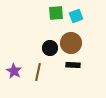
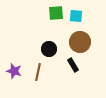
cyan square: rotated 24 degrees clockwise
brown circle: moved 9 px right, 1 px up
black circle: moved 1 px left, 1 px down
black rectangle: rotated 56 degrees clockwise
purple star: rotated 14 degrees counterclockwise
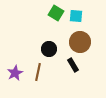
green square: rotated 35 degrees clockwise
purple star: moved 1 px right, 2 px down; rotated 28 degrees clockwise
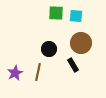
green square: rotated 28 degrees counterclockwise
brown circle: moved 1 px right, 1 px down
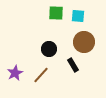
cyan square: moved 2 px right
brown circle: moved 3 px right, 1 px up
brown line: moved 3 px right, 3 px down; rotated 30 degrees clockwise
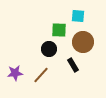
green square: moved 3 px right, 17 px down
brown circle: moved 1 px left
purple star: rotated 21 degrees clockwise
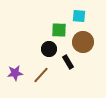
cyan square: moved 1 px right
black rectangle: moved 5 px left, 3 px up
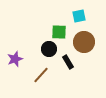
cyan square: rotated 16 degrees counterclockwise
green square: moved 2 px down
brown circle: moved 1 px right
purple star: moved 14 px up; rotated 14 degrees counterclockwise
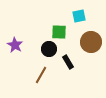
brown circle: moved 7 px right
purple star: moved 14 px up; rotated 21 degrees counterclockwise
brown line: rotated 12 degrees counterclockwise
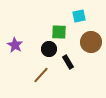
brown line: rotated 12 degrees clockwise
